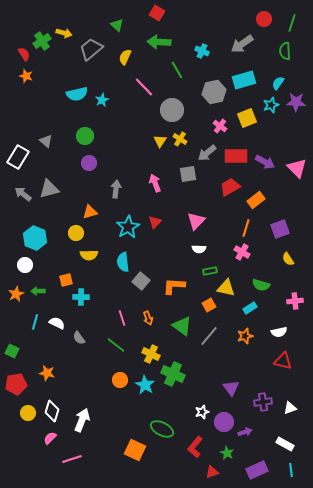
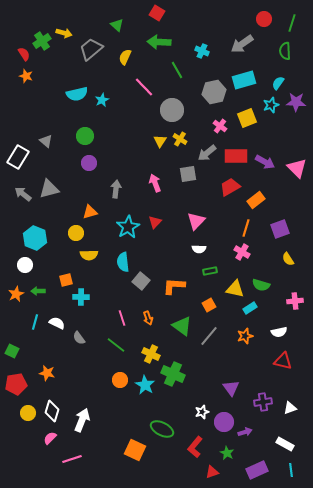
yellow triangle at (226, 288): moved 9 px right, 1 px down
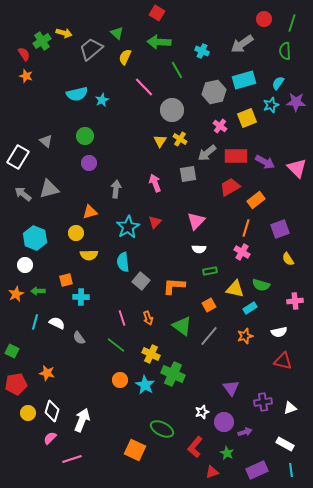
green triangle at (117, 25): moved 8 px down
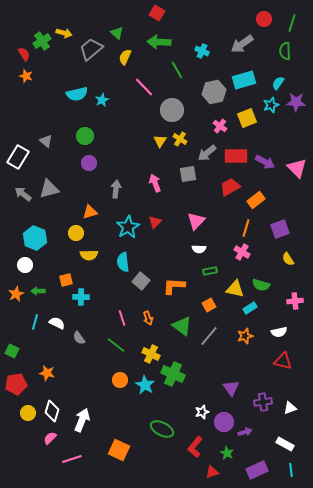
orange square at (135, 450): moved 16 px left
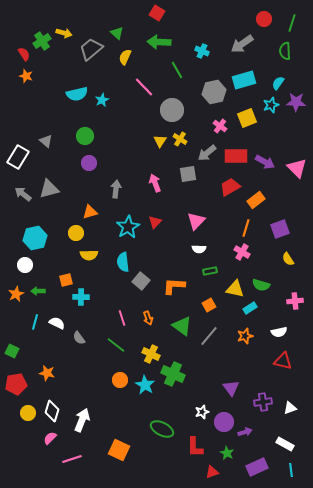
cyan hexagon at (35, 238): rotated 25 degrees clockwise
red L-shape at (195, 447): rotated 40 degrees counterclockwise
purple rectangle at (257, 470): moved 3 px up
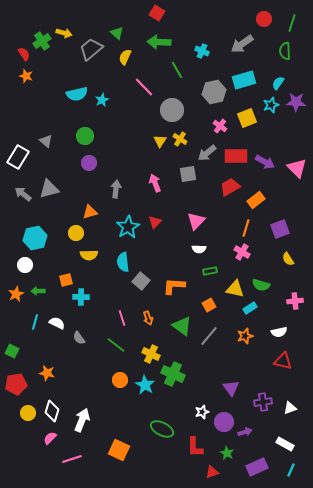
cyan line at (291, 470): rotated 32 degrees clockwise
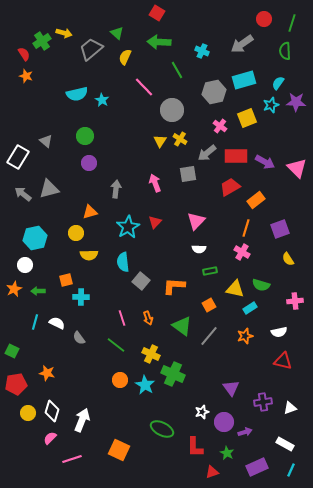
cyan star at (102, 100): rotated 16 degrees counterclockwise
orange star at (16, 294): moved 2 px left, 5 px up
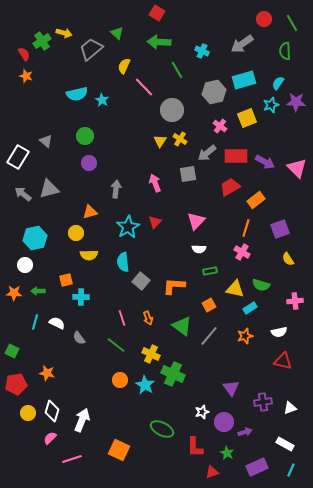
green line at (292, 23): rotated 48 degrees counterclockwise
yellow semicircle at (125, 57): moved 1 px left, 9 px down
orange star at (14, 289): moved 4 px down; rotated 28 degrees clockwise
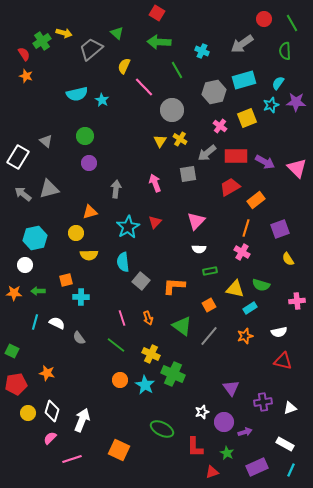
pink cross at (295, 301): moved 2 px right
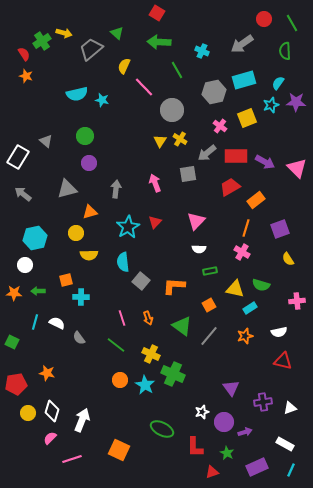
cyan star at (102, 100): rotated 16 degrees counterclockwise
gray triangle at (49, 189): moved 18 px right
green square at (12, 351): moved 9 px up
